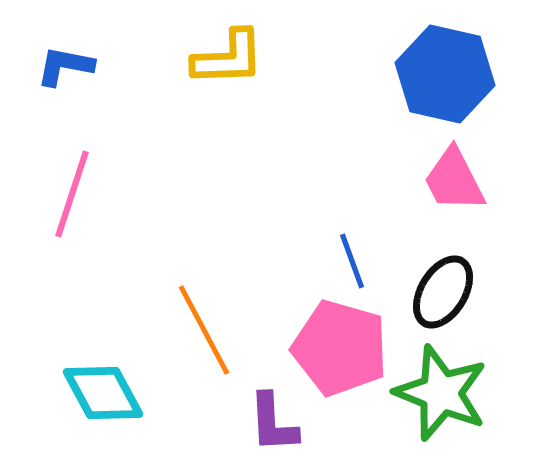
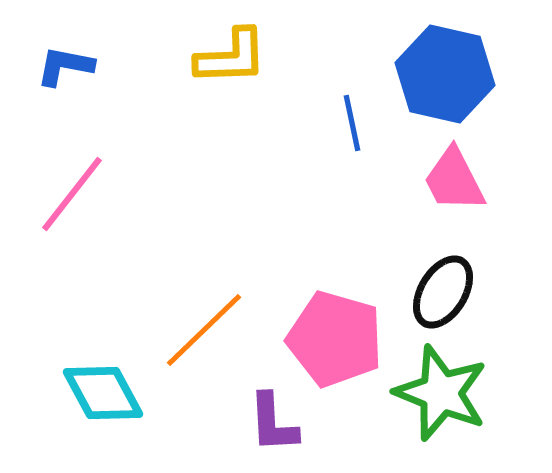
yellow L-shape: moved 3 px right, 1 px up
pink line: rotated 20 degrees clockwise
blue line: moved 138 px up; rotated 8 degrees clockwise
orange line: rotated 74 degrees clockwise
pink pentagon: moved 5 px left, 9 px up
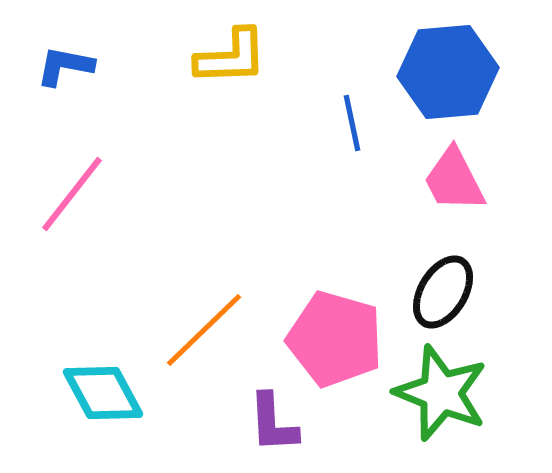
blue hexagon: moved 3 px right, 2 px up; rotated 18 degrees counterclockwise
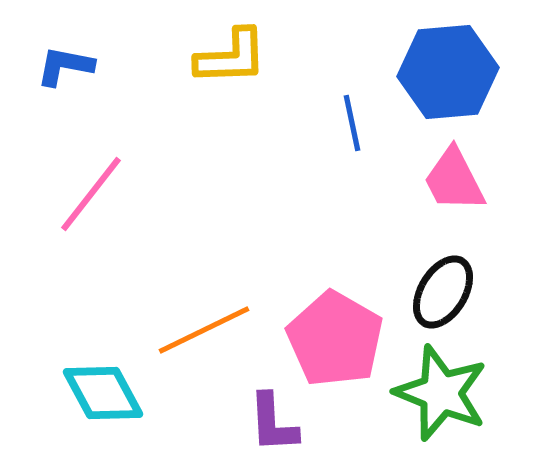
pink line: moved 19 px right
orange line: rotated 18 degrees clockwise
pink pentagon: rotated 14 degrees clockwise
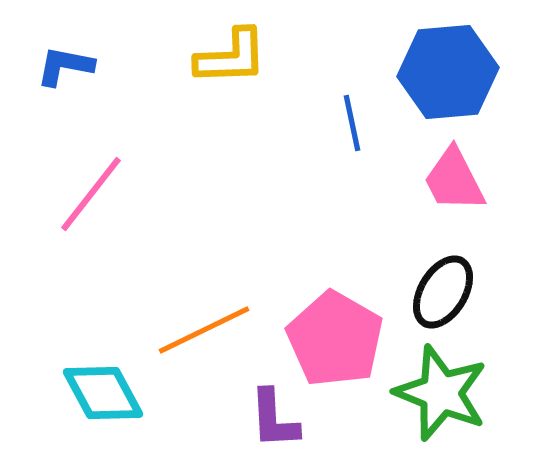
purple L-shape: moved 1 px right, 4 px up
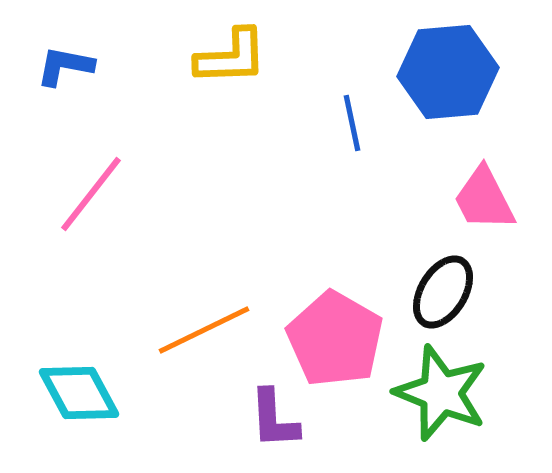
pink trapezoid: moved 30 px right, 19 px down
cyan diamond: moved 24 px left
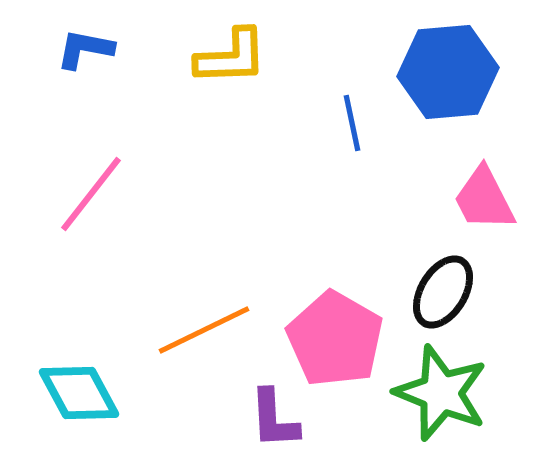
blue L-shape: moved 20 px right, 17 px up
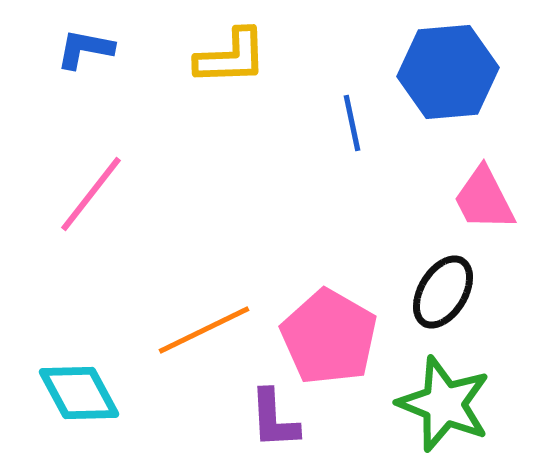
pink pentagon: moved 6 px left, 2 px up
green star: moved 3 px right, 11 px down
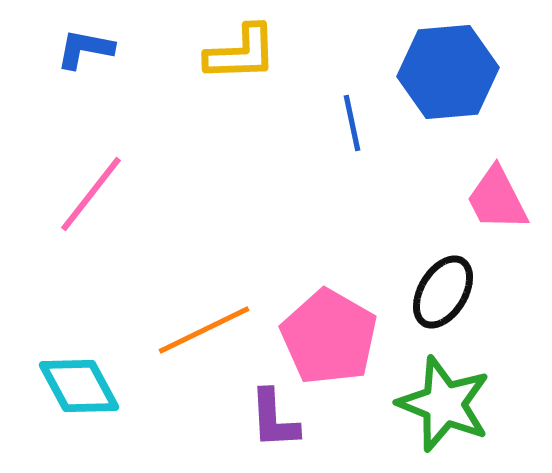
yellow L-shape: moved 10 px right, 4 px up
pink trapezoid: moved 13 px right
cyan diamond: moved 7 px up
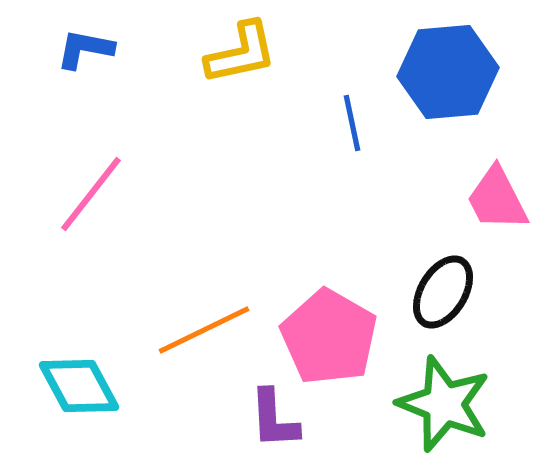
yellow L-shape: rotated 10 degrees counterclockwise
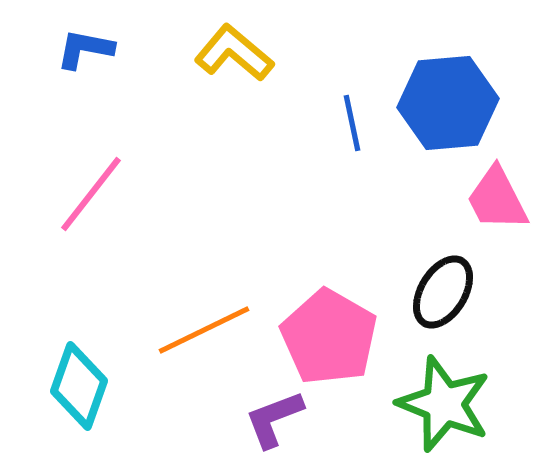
yellow L-shape: moved 7 px left; rotated 128 degrees counterclockwise
blue hexagon: moved 31 px down
cyan diamond: rotated 48 degrees clockwise
purple L-shape: rotated 72 degrees clockwise
